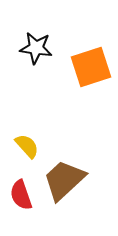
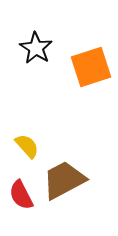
black star: rotated 24 degrees clockwise
brown trapezoid: rotated 15 degrees clockwise
red semicircle: rotated 8 degrees counterclockwise
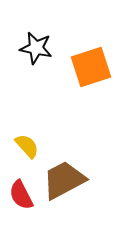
black star: rotated 20 degrees counterclockwise
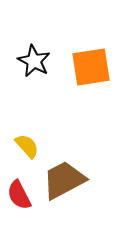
black star: moved 2 px left, 13 px down; rotated 16 degrees clockwise
orange square: rotated 9 degrees clockwise
red semicircle: moved 2 px left
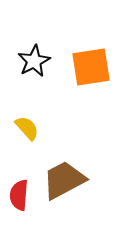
black star: rotated 16 degrees clockwise
yellow semicircle: moved 18 px up
red semicircle: rotated 32 degrees clockwise
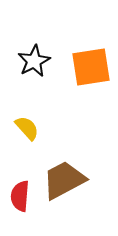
red semicircle: moved 1 px right, 1 px down
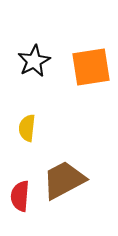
yellow semicircle: rotated 132 degrees counterclockwise
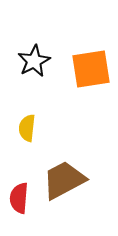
orange square: moved 2 px down
red semicircle: moved 1 px left, 2 px down
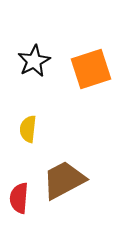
orange square: rotated 9 degrees counterclockwise
yellow semicircle: moved 1 px right, 1 px down
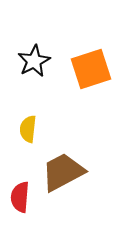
brown trapezoid: moved 1 px left, 8 px up
red semicircle: moved 1 px right, 1 px up
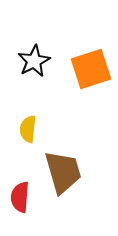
brown trapezoid: rotated 102 degrees clockwise
